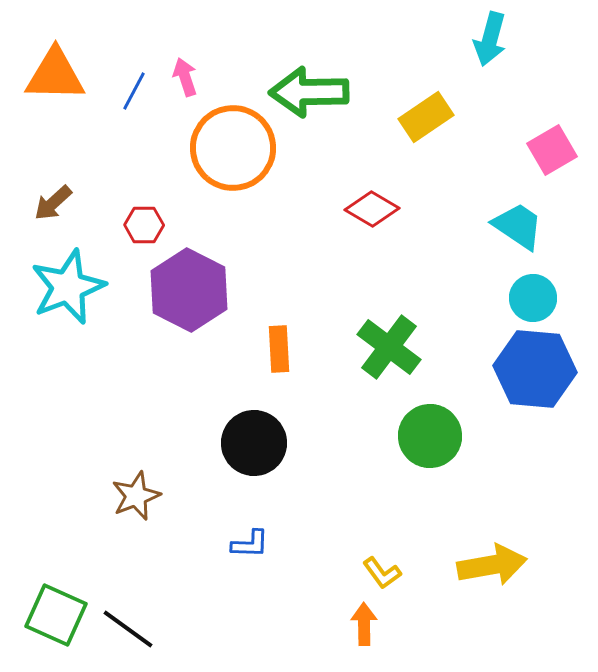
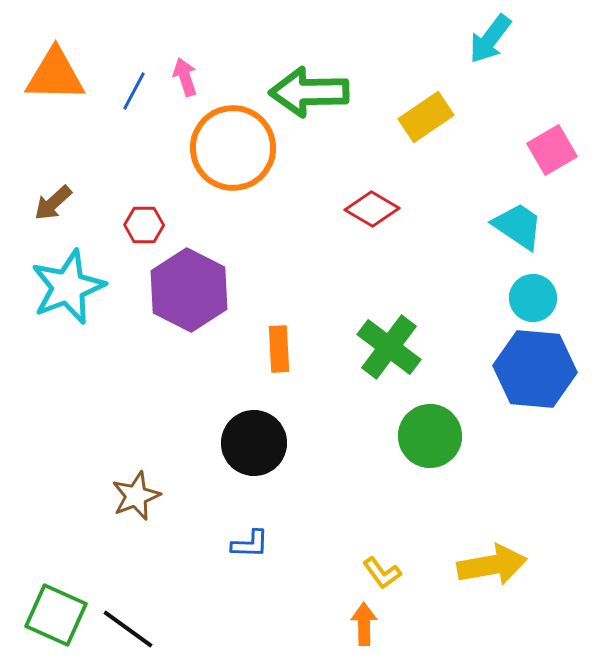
cyan arrow: rotated 22 degrees clockwise
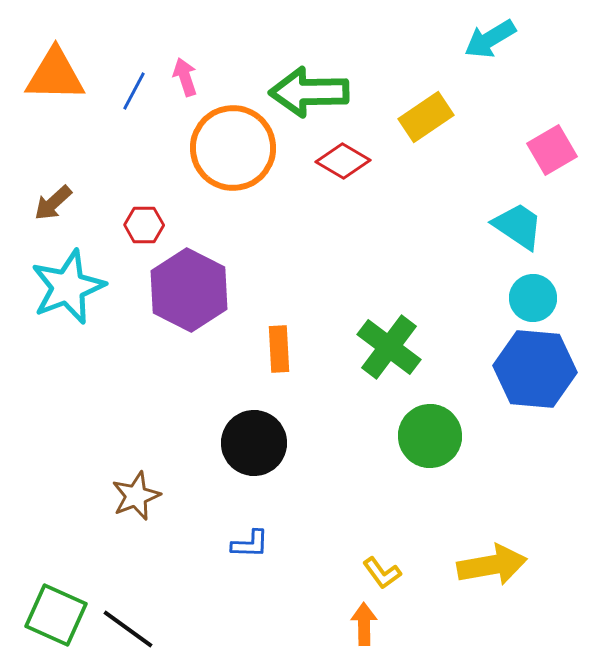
cyan arrow: rotated 22 degrees clockwise
red diamond: moved 29 px left, 48 px up
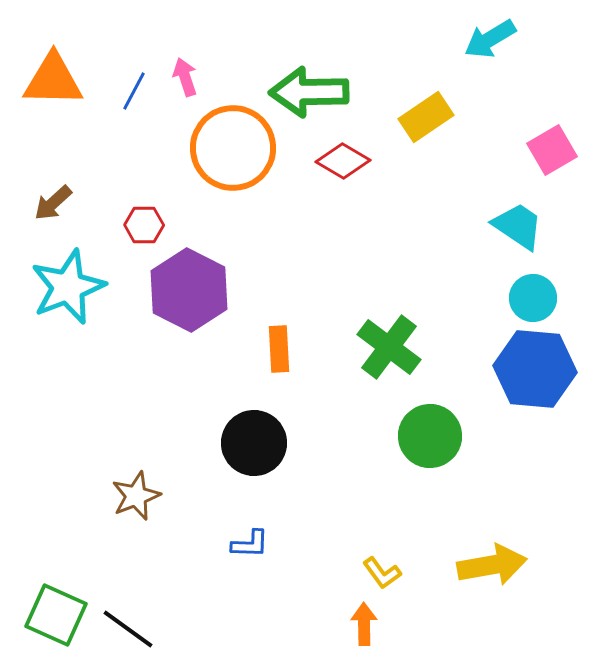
orange triangle: moved 2 px left, 5 px down
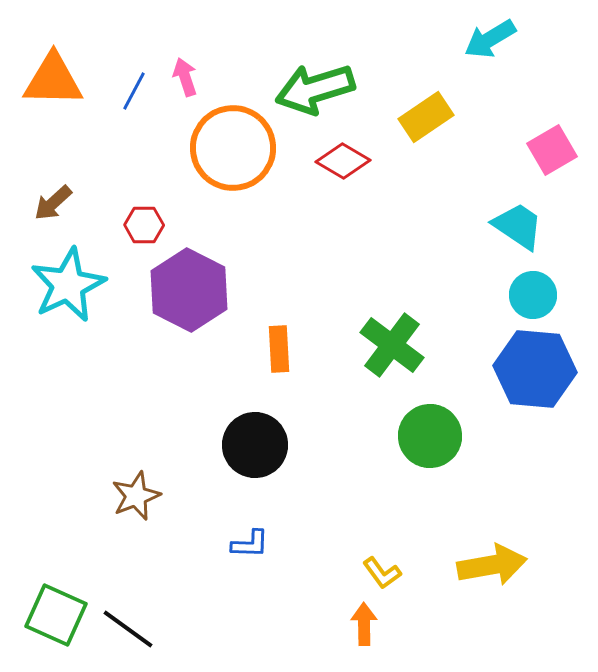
green arrow: moved 6 px right, 3 px up; rotated 16 degrees counterclockwise
cyan star: moved 2 px up; rotated 4 degrees counterclockwise
cyan circle: moved 3 px up
green cross: moved 3 px right, 2 px up
black circle: moved 1 px right, 2 px down
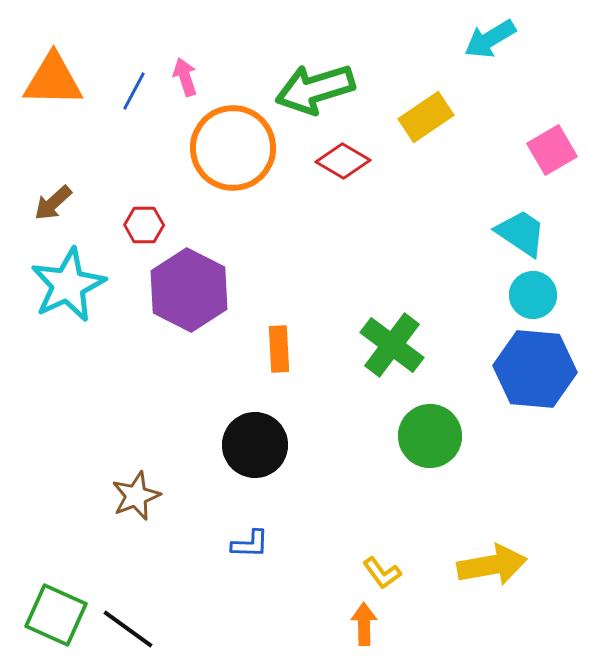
cyan trapezoid: moved 3 px right, 7 px down
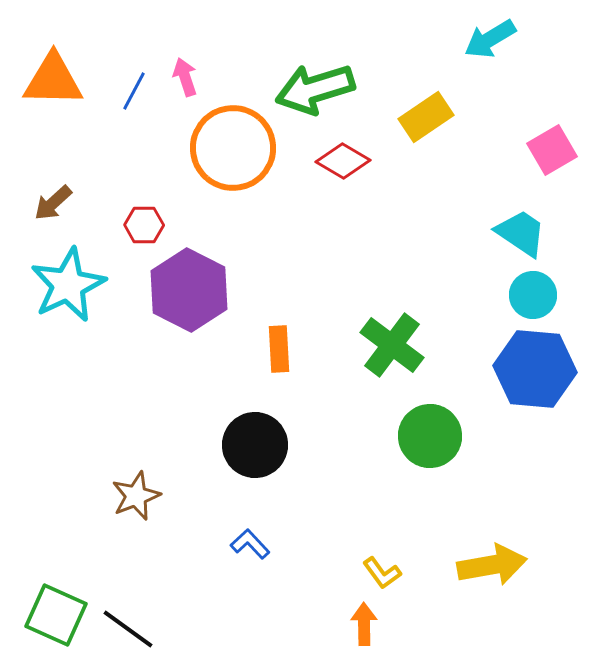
blue L-shape: rotated 135 degrees counterclockwise
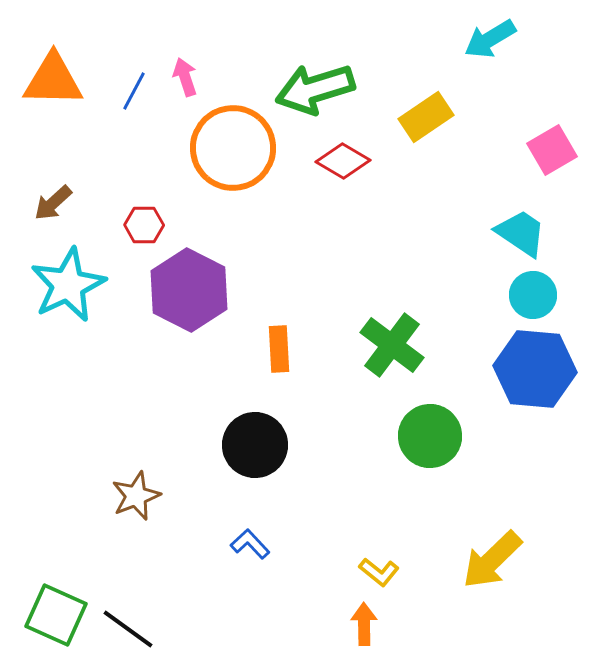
yellow arrow: moved 5 px up; rotated 146 degrees clockwise
yellow L-shape: moved 3 px left, 1 px up; rotated 15 degrees counterclockwise
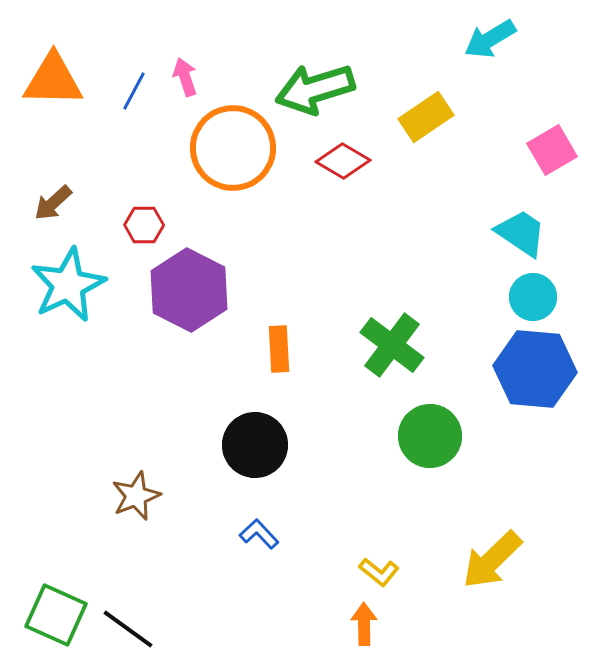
cyan circle: moved 2 px down
blue L-shape: moved 9 px right, 10 px up
